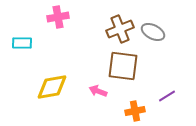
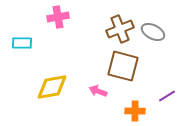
brown square: rotated 8 degrees clockwise
orange cross: rotated 12 degrees clockwise
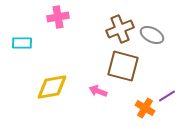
gray ellipse: moved 1 px left, 3 px down
orange cross: moved 10 px right, 3 px up; rotated 30 degrees clockwise
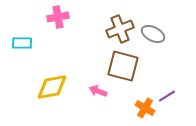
gray ellipse: moved 1 px right, 1 px up
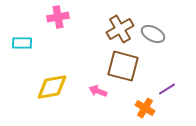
brown cross: rotated 8 degrees counterclockwise
purple line: moved 7 px up
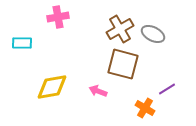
brown square: moved 2 px up
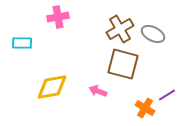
purple line: moved 6 px down
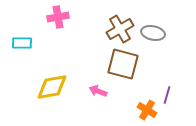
gray ellipse: moved 1 px up; rotated 15 degrees counterclockwise
purple line: rotated 42 degrees counterclockwise
orange cross: moved 2 px right, 2 px down
